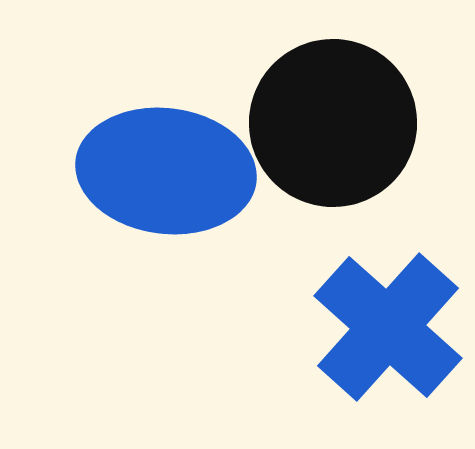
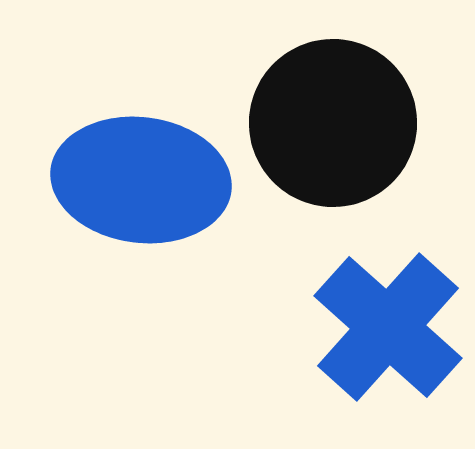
blue ellipse: moved 25 px left, 9 px down
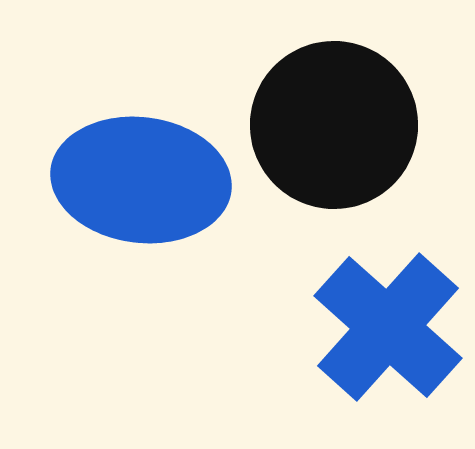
black circle: moved 1 px right, 2 px down
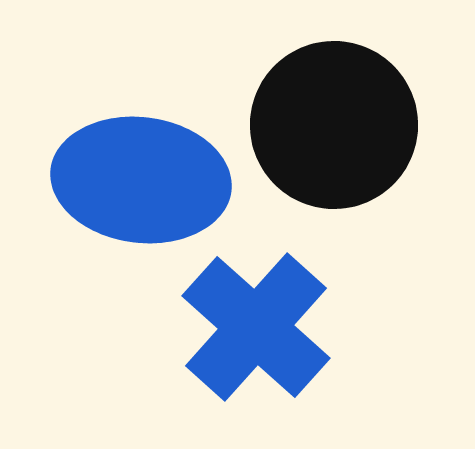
blue cross: moved 132 px left
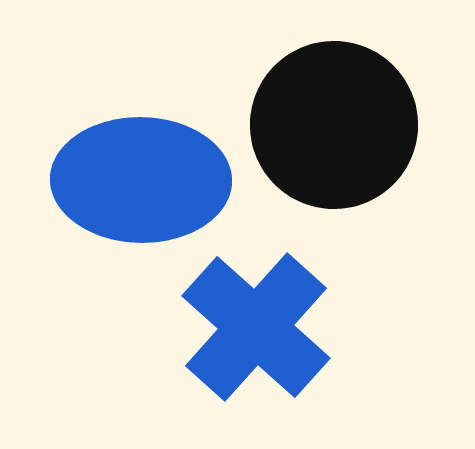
blue ellipse: rotated 6 degrees counterclockwise
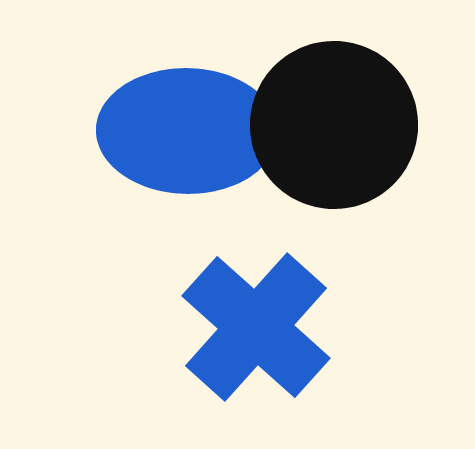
blue ellipse: moved 46 px right, 49 px up
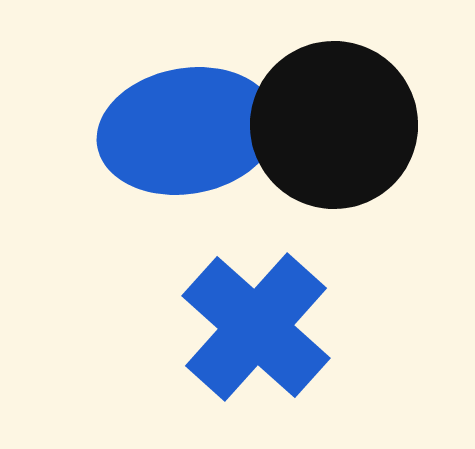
blue ellipse: rotated 11 degrees counterclockwise
